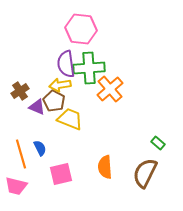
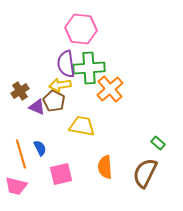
yellow trapezoid: moved 12 px right, 7 px down; rotated 12 degrees counterclockwise
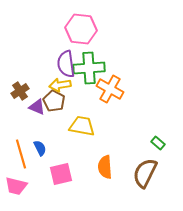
orange cross: rotated 20 degrees counterclockwise
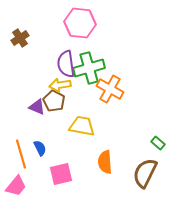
pink hexagon: moved 1 px left, 6 px up
green cross: rotated 12 degrees counterclockwise
brown cross: moved 53 px up
orange semicircle: moved 5 px up
pink trapezoid: rotated 65 degrees counterclockwise
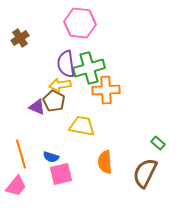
orange cross: moved 4 px left, 1 px down; rotated 32 degrees counterclockwise
blue semicircle: moved 11 px right, 9 px down; rotated 133 degrees clockwise
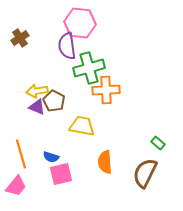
purple semicircle: moved 1 px right, 18 px up
yellow arrow: moved 23 px left, 6 px down
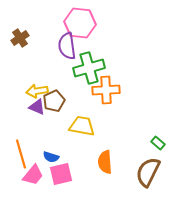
brown pentagon: rotated 20 degrees clockwise
brown semicircle: moved 3 px right, 1 px up
pink trapezoid: moved 17 px right, 11 px up
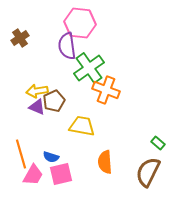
green cross: rotated 20 degrees counterclockwise
orange cross: rotated 24 degrees clockwise
pink trapezoid: rotated 10 degrees counterclockwise
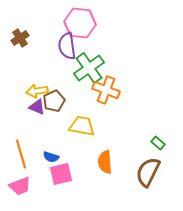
pink trapezoid: moved 13 px left, 11 px down; rotated 40 degrees clockwise
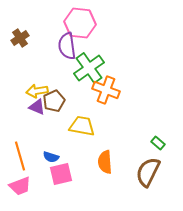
orange line: moved 1 px left, 2 px down
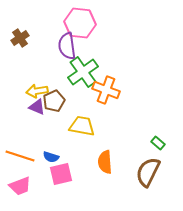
green cross: moved 6 px left, 4 px down
orange line: rotated 56 degrees counterclockwise
